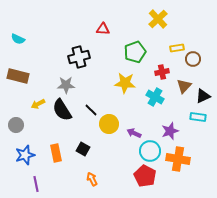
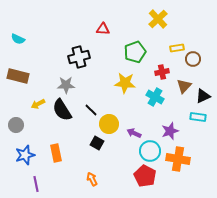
black square: moved 14 px right, 6 px up
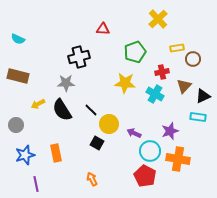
gray star: moved 2 px up
cyan cross: moved 3 px up
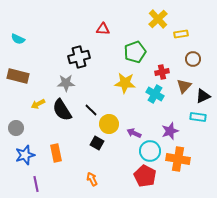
yellow rectangle: moved 4 px right, 14 px up
gray circle: moved 3 px down
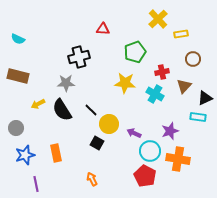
black triangle: moved 2 px right, 2 px down
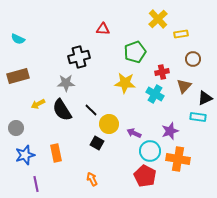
brown rectangle: rotated 30 degrees counterclockwise
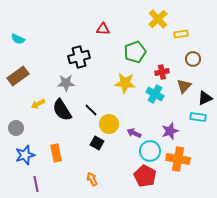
brown rectangle: rotated 20 degrees counterclockwise
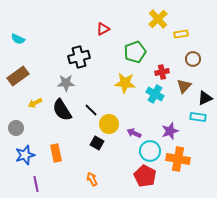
red triangle: rotated 32 degrees counterclockwise
yellow arrow: moved 3 px left, 1 px up
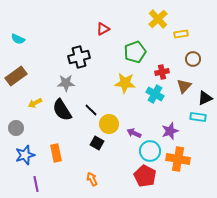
brown rectangle: moved 2 px left
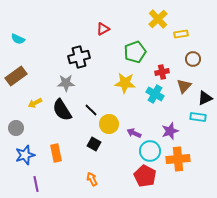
black square: moved 3 px left, 1 px down
orange cross: rotated 15 degrees counterclockwise
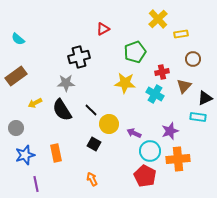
cyan semicircle: rotated 16 degrees clockwise
